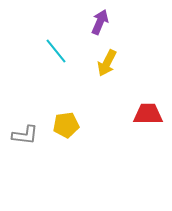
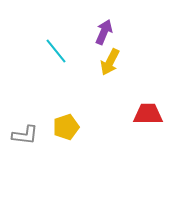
purple arrow: moved 4 px right, 10 px down
yellow arrow: moved 3 px right, 1 px up
yellow pentagon: moved 2 px down; rotated 10 degrees counterclockwise
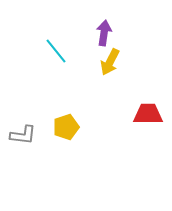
purple arrow: moved 1 px down; rotated 15 degrees counterclockwise
gray L-shape: moved 2 px left
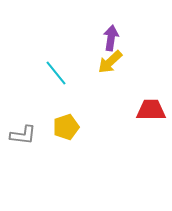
purple arrow: moved 7 px right, 5 px down
cyan line: moved 22 px down
yellow arrow: rotated 20 degrees clockwise
red trapezoid: moved 3 px right, 4 px up
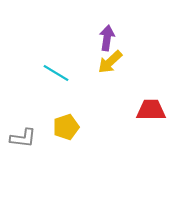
purple arrow: moved 4 px left
cyan line: rotated 20 degrees counterclockwise
gray L-shape: moved 3 px down
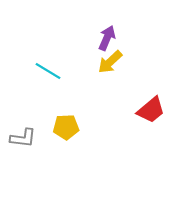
purple arrow: rotated 15 degrees clockwise
cyan line: moved 8 px left, 2 px up
red trapezoid: rotated 140 degrees clockwise
yellow pentagon: rotated 15 degrees clockwise
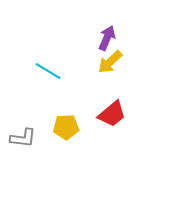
red trapezoid: moved 39 px left, 4 px down
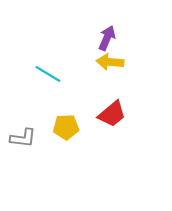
yellow arrow: rotated 48 degrees clockwise
cyan line: moved 3 px down
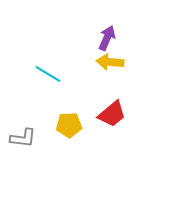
yellow pentagon: moved 3 px right, 2 px up
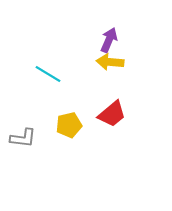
purple arrow: moved 2 px right, 2 px down
yellow pentagon: rotated 10 degrees counterclockwise
